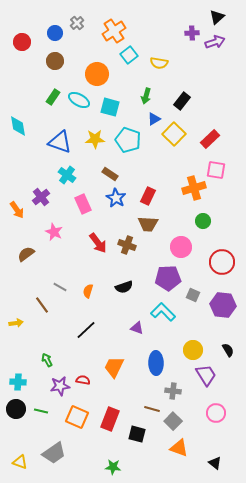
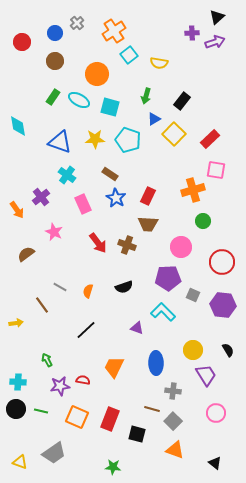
orange cross at (194, 188): moved 1 px left, 2 px down
orange triangle at (179, 448): moved 4 px left, 2 px down
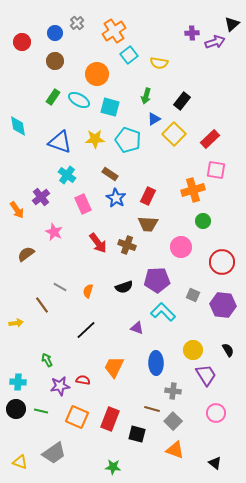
black triangle at (217, 17): moved 15 px right, 7 px down
purple pentagon at (168, 278): moved 11 px left, 2 px down
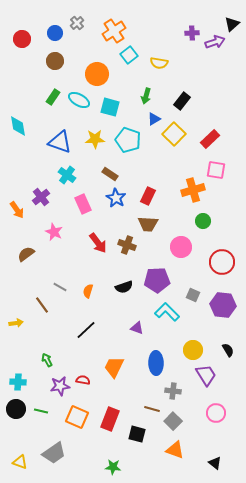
red circle at (22, 42): moved 3 px up
cyan L-shape at (163, 312): moved 4 px right
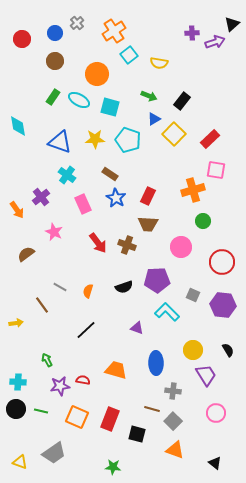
green arrow at (146, 96): moved 3 px right; rotated 84 degrees counterclockwise
orange trapezoid at (114, 367): moved 2 px right, 3 px down; rotated 80 degrees clockwise
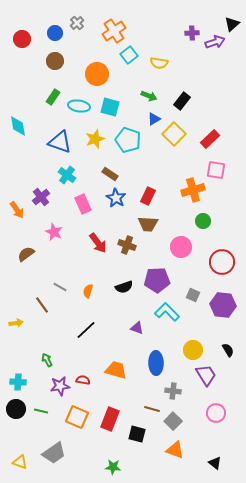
cyan ellipse at (79, 100): moved 6 px down; rotated 20 degrees counterclockwise
yellow star at (95, 139): rotated 18 degrees counterclockwise
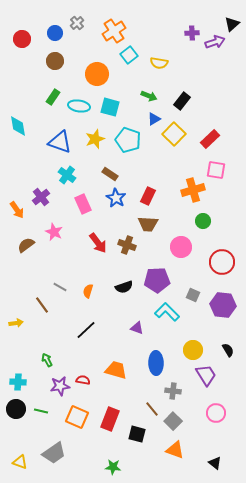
brown semicircle at (26, 254): moved 9 px up
brown line at (152, 409): rotated 35 degrees clockwise
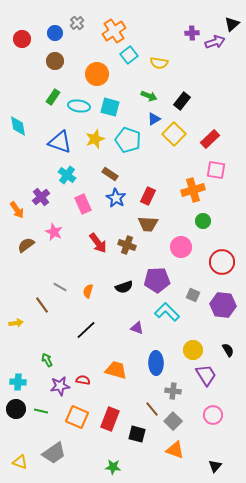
pink circle at (216, 413): moved 3 px left, 2 px down
black triangle at (215, 463): moved 3 px down; rotated 32 degrees clockwise
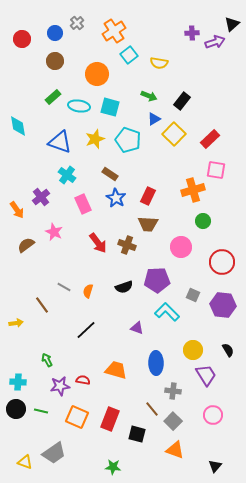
green rectangle at (53, 97): rotated 14 degrees clockwise
gray line at (60, 287): moved 4 px right
yellow triangle at (20, 462): moved 5 px right
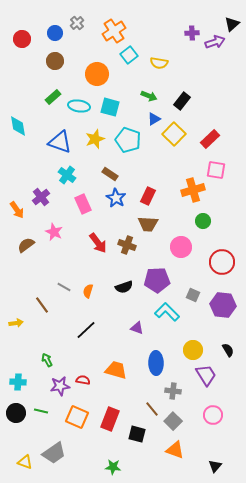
black circle at (16, 409): moved 4 px down
